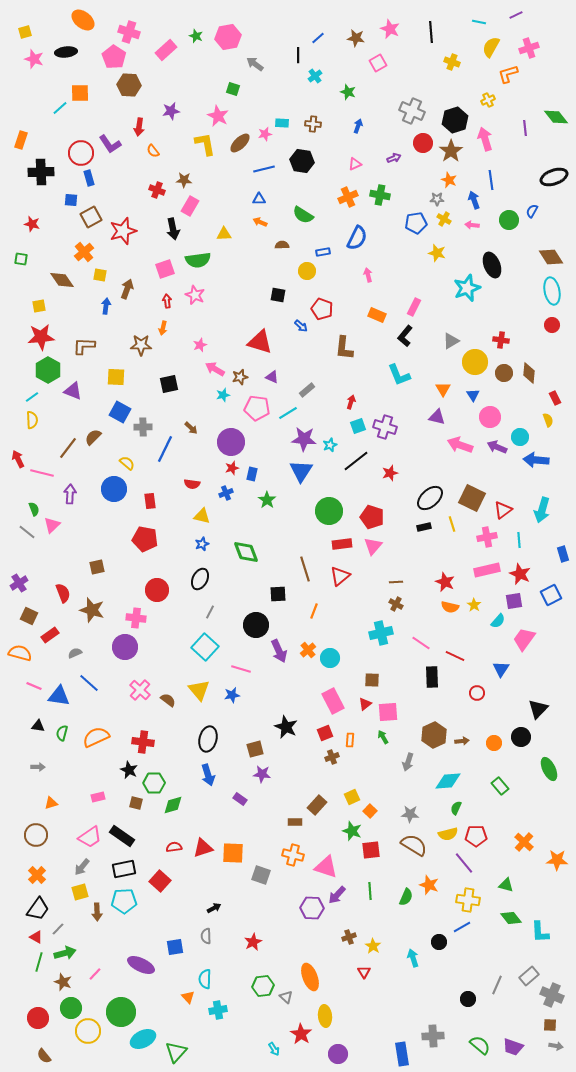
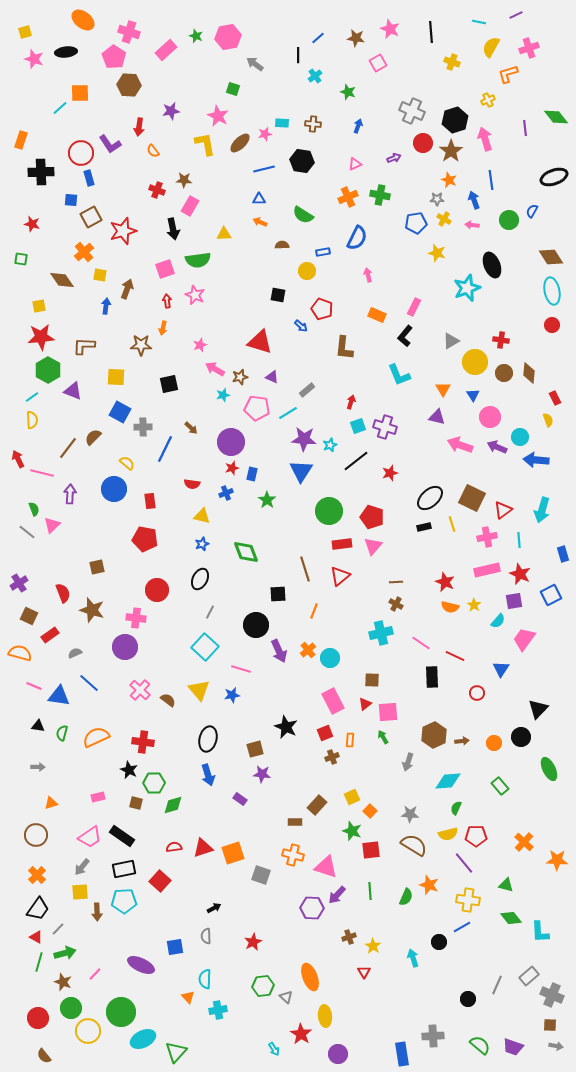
orange square at (233, 853): rotated 20 degrees counterclockwise
yellow square at (80, 892): rotated 12 degrees clockwise
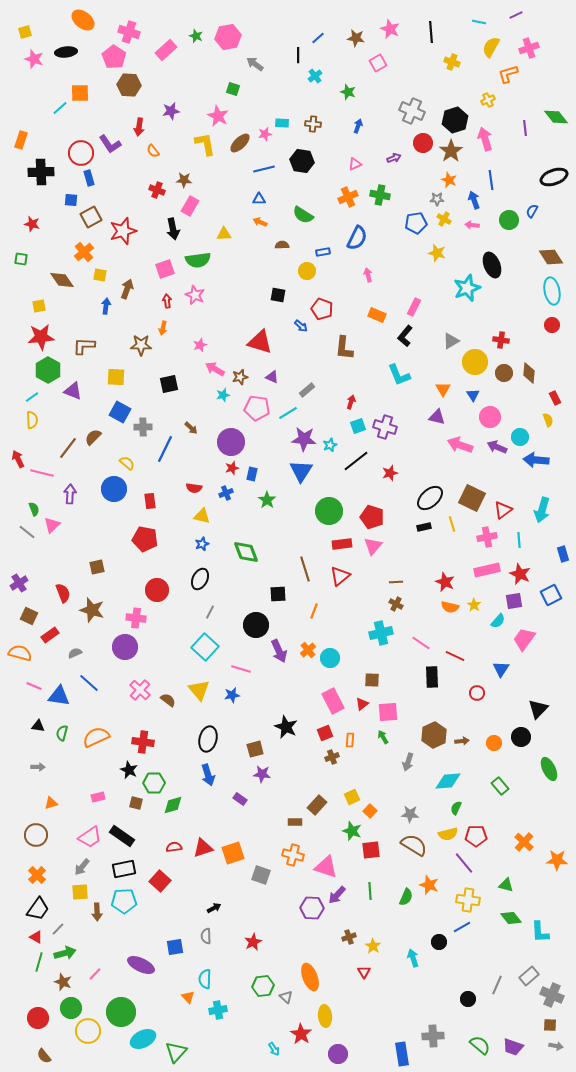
red semicircle at (192, 484): moved 2 px right, 4 px down
red triangle at (365, 704): moved 3 px left
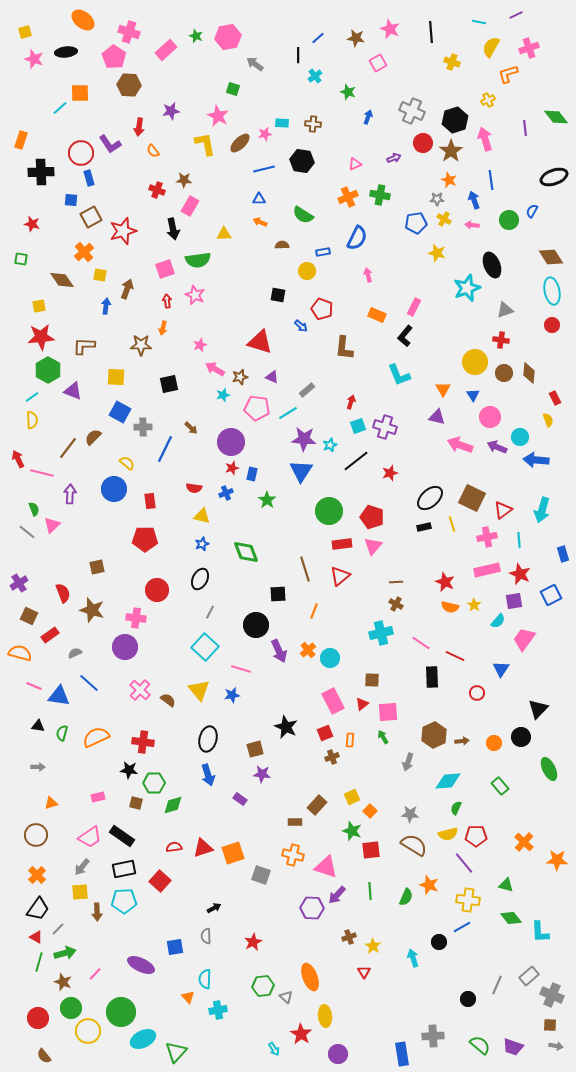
blue arrow at (358, 126): moved 10 px right, 9 px up
gray triangle at (451, 341): moved 54 px right, 31 px up; rotated 12 degrees clockwise
red pentagon at (145, 539): rotated 10 degrees counterclockwise
black star at (129, 770): rotated 18 degrees counterclockwise
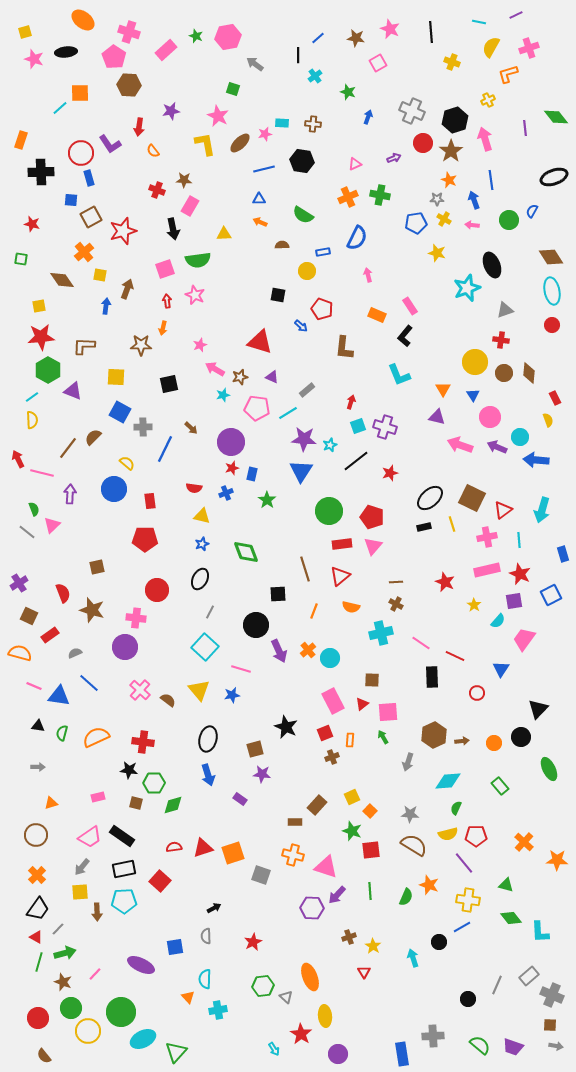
pink rectangle at (414, 307): moved 4 px left, 1 px up; rotated 60 degrees counterclockwise
orange semicircle at (450, 607): moved 99 px left
